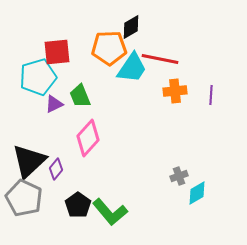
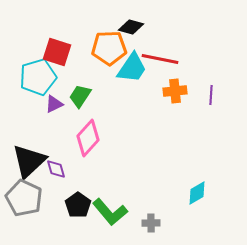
black diamond: rotated 45 degrees clockwise
red square: rotated 24 degrees clockwise
green trapezoid: rotated 55 degrees clockwise
purple diamond: rotated 55 degrees counterclockwise
gray cross: moved 28 px left, 47 px down; rotated 18 degrees clockwise
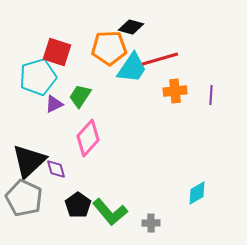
red line: rotated 27 degrees counterclockwise
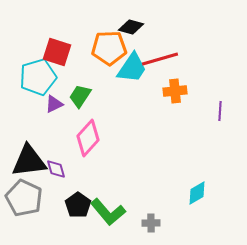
purple line: moved 9 px right, 16 px down
black triangle: rotated 36 degrees clockwise
green L-shape: moved 2 px left
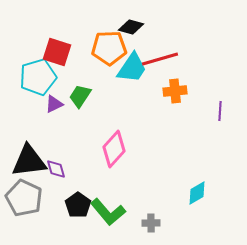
pink diamond: moved 26 px right, 11 px down
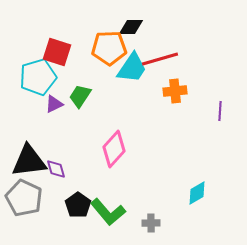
black diamond: rotated 15 degrees counterclockwise
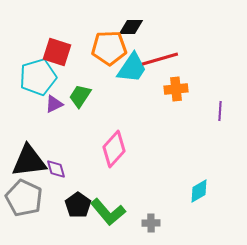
orange cross: moved 1 px right, 2 px up
cyan diamond: moved 2 px right, 2 px up
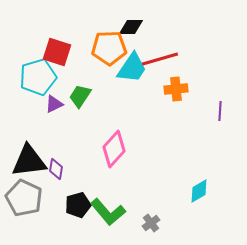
purple diamond: rotated 25 degrees clockwise
black pentagon: rotated 20 degrees clockwise
gray cross: rotated 36 degrees counterclockwise
